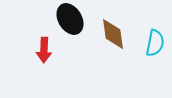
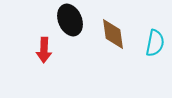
black ellipse: moved 1 px down; rotated 8 degrees clockwise
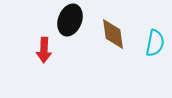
black ellipse: rotated 44 degrees clockwise
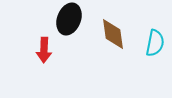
black ellipse: moved 1 px left, 1 px up
